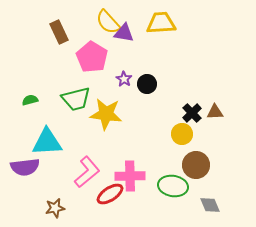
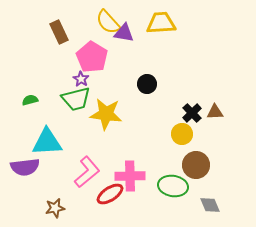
purple star: moved 43 px left
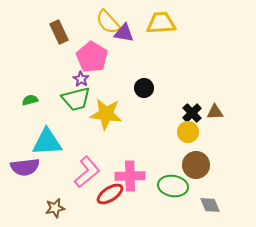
black circle: moved 3 px left, 4 px down
yellow circle: moved 6 px right, 2 px up
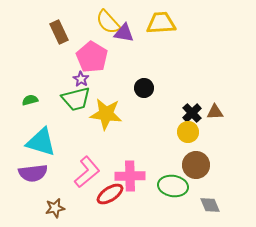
cyan triangle: moved 6 px left; rotated 20 degrees clockwise
purple semicircle: moved 8 px right, 6 px down
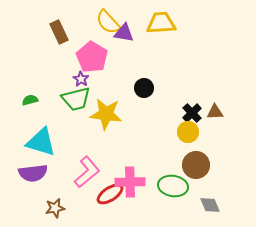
pink cross: moved 6 px down
